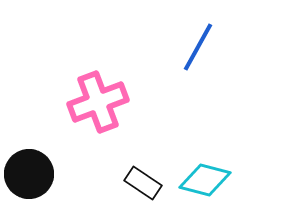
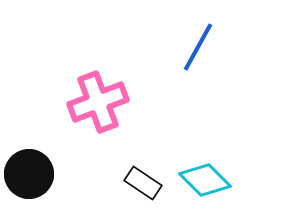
cyan diamond: rotated 30 degrees clockwise
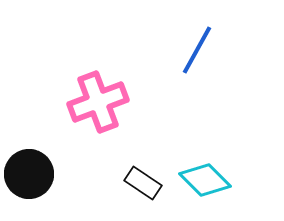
blue line: moved 1 px left, 3 px down
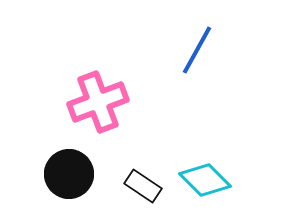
black circle: moved 40 px right
black rectangle: moved 3 px down
